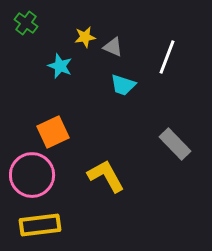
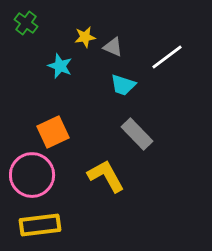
white line: rotated 32 degrees clockwise
gray rectangle: moved 38 px left, 10 px up
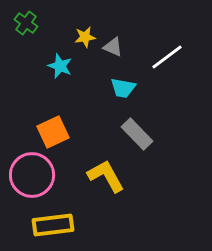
cyan trapezoid: moved 3 px down; rotated 8 degrees counterclockwise
yellow rectangle: moved 13 px right
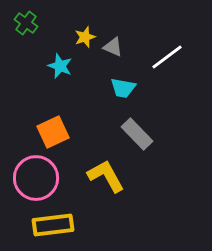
yellow star: rotated 10 degrees counterclockwise
pink circle: moved 4 px right, 3 px down
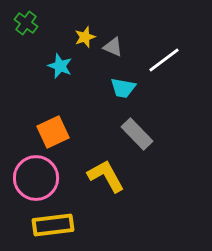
white line: moved 3 px left, 3 px down
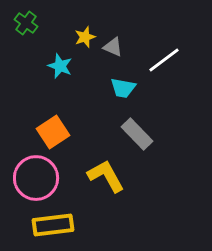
orange square: rotated 8 degrees counterclockwise
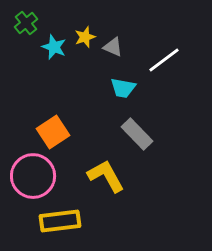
green cross: rotated 15 degrees clockwise
cyan star: moved 6 px left, 19 px up
pink circle: moved 3 px left, 2 px up
yellow rectangle: moved 7 px right, 4 px up
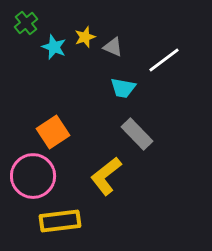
yellow L-shape: rotated 99 degrees counterclockwise
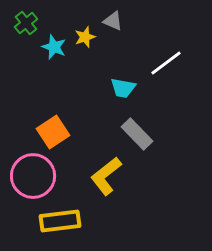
gray triangle: moved 26 px up
white line: moved 2 px right, 3 px down
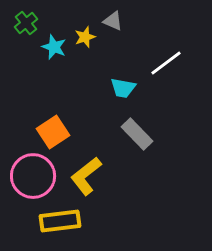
yellow L-shape: moved 20 px left
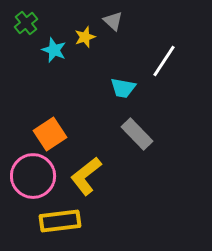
gray triangle: rotated 20 degrees clockwise
cyan star: moved 3 px down
white line: moved 2 px left, 2 px up; rotated 20 degrees counterclockwise
orange square: moved 3 px left, 2 px down
